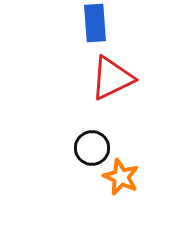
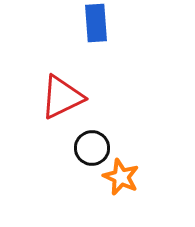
blue rectangle: moved 1 px right
red triangle: moved 50 px left, 19 px down
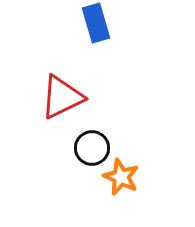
blue rectangle: rotated 12 degrees counterclockwise
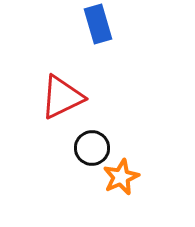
blue rectangle: moved 2 px right, 1 px down
orange star: rotated 24 degrees clockwise
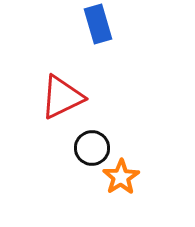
orange star: rotated 9 degrees counterclockwise
